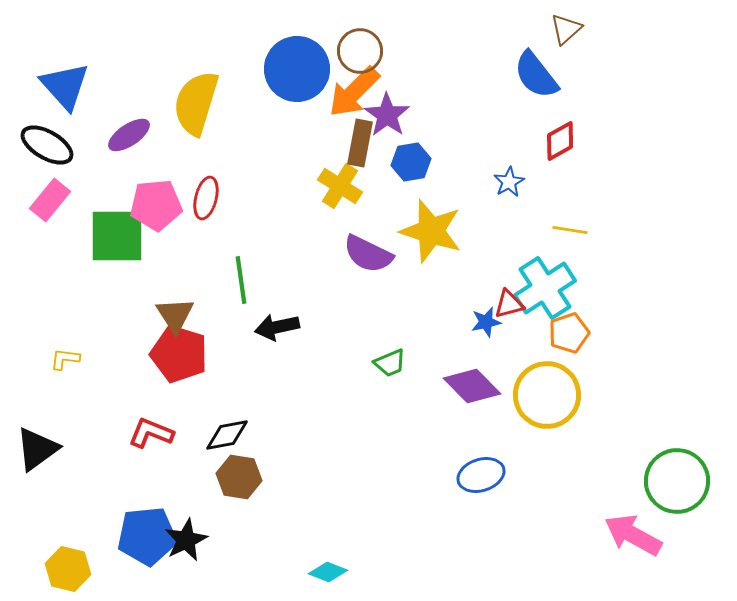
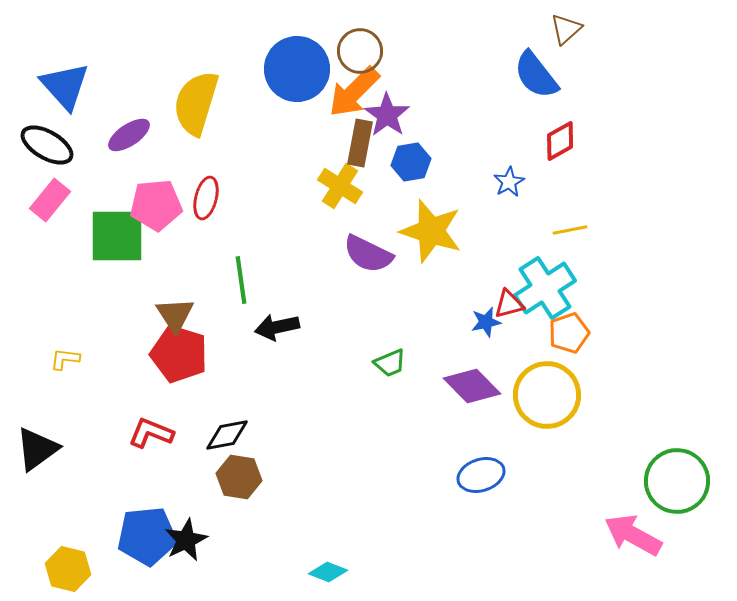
yellow line at (570, 230): rotated 20 degrees counterclockwise
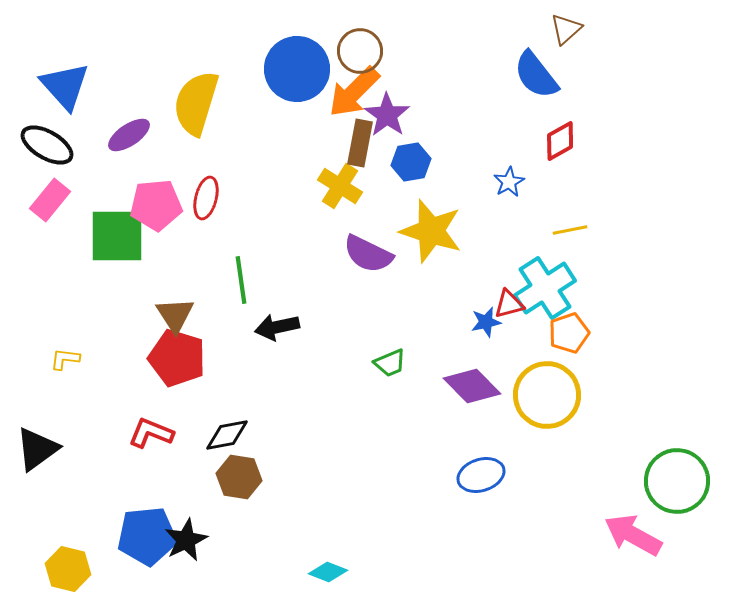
red pentagon at (179, 354): moved 2 px left, 4 px down
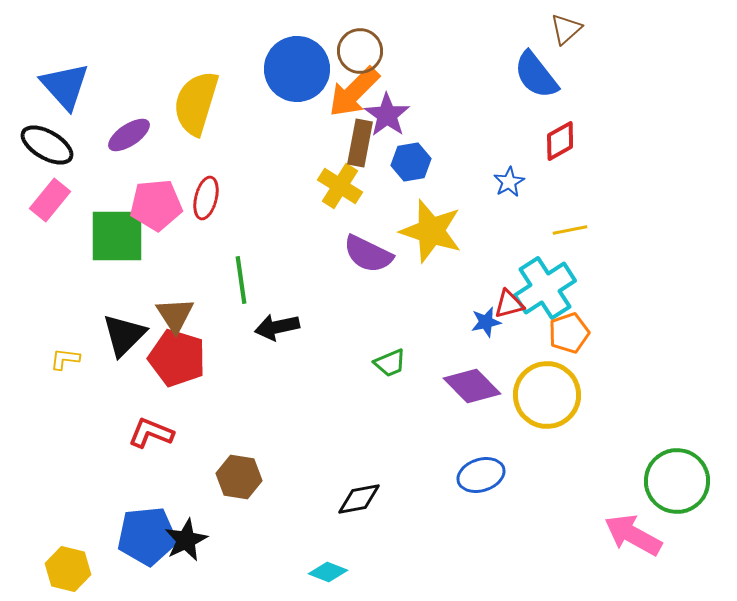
black diamond at (227, 435): moved 132 px right, 64 px down
black triangle at (37, 449): moved 87 px right, 114 px up; rotated 9 degrees counterclockwise
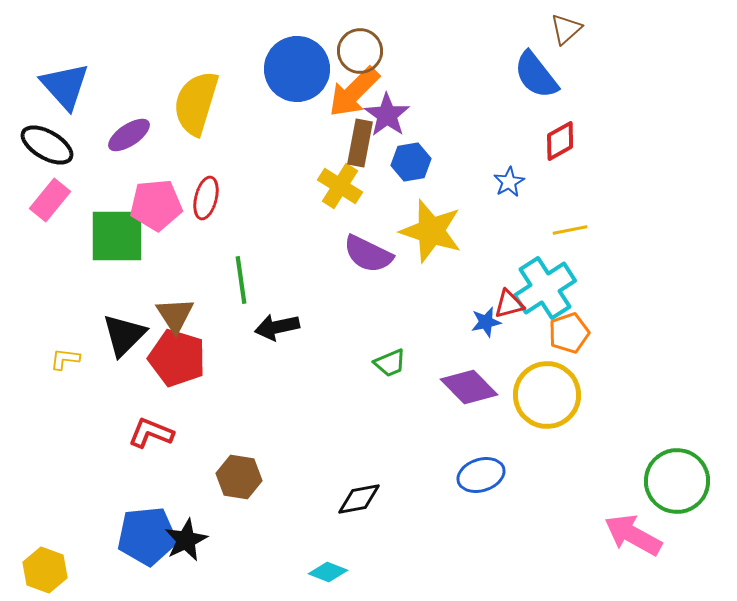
purple diamond at (472, 386): moved 3 px left, 1 px down
yellow hexagon at (68, 569): moved 23 px left, 1 px down; rotated 6 degrees clockwise
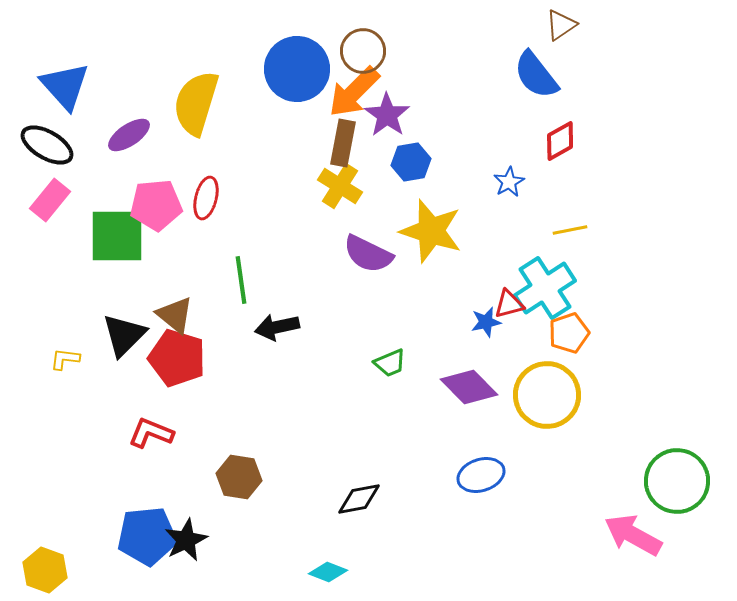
brown triangle at (566, 29): moved 5 px left, 4 px up; rotated 8 degrees clockwise
brown circle at (360, 51): moved 3 px right
brown rectangle at (360, 143): moved 17 px left
brown triangle at (175, 315): rotated 18 degrees counterclockwise
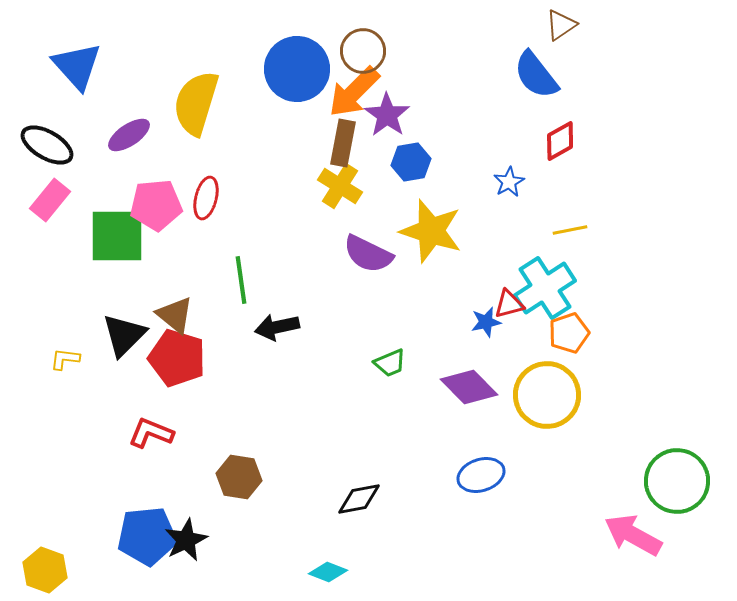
blue triangle at (65, 86): moved 12 px right, 20 px up
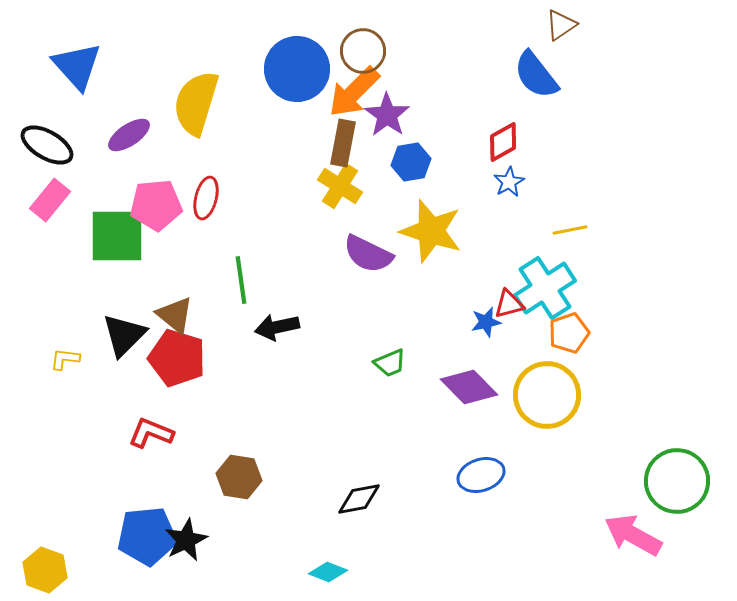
red diamond at (560, 141): moved 57 px left, 1 px down
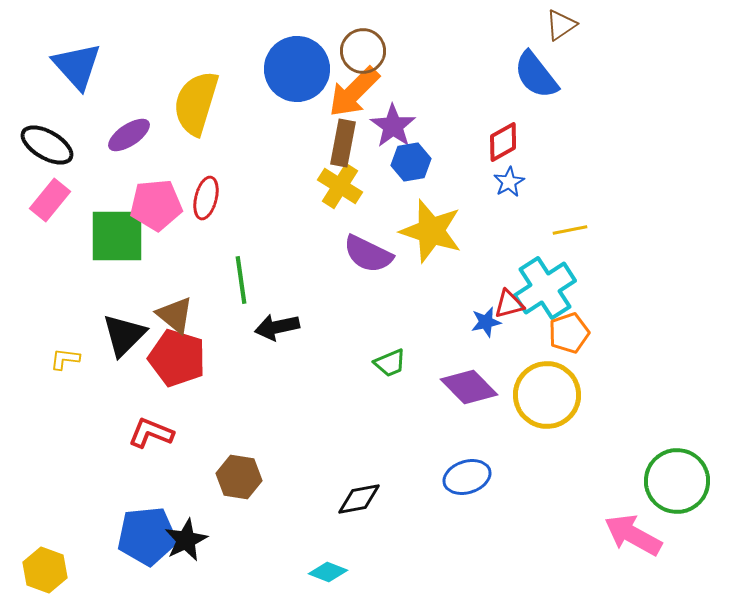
purple star at (387, 115): moved 6 px right, 11 px down
blue ellipse at (481, 475): moved 14 px left, 2 px down
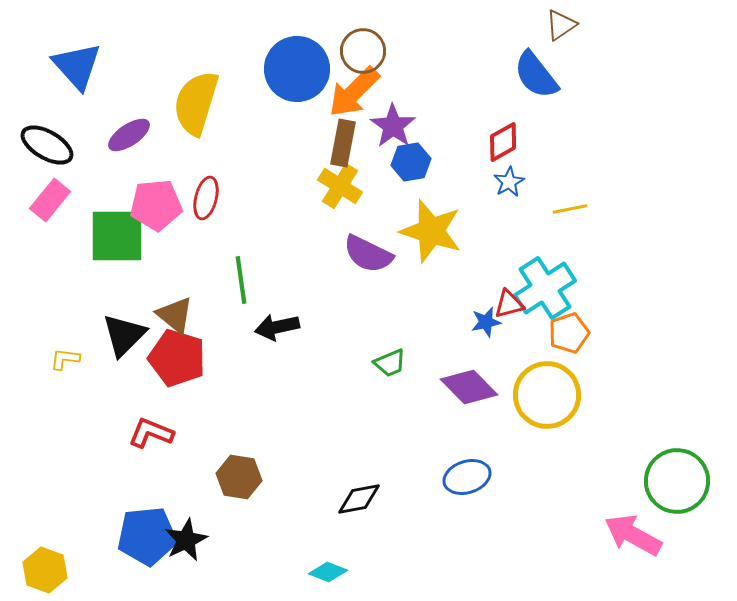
yellow line at (570, 230): moved 21 px up
